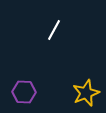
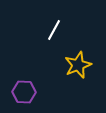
yellow star: moved 8 px left, 28 px up
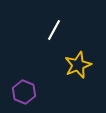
purple hexagon: rotated 20 degrees clockwise
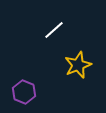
white line: rotated 20 degrees clockwise
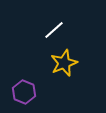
yellow star: moved 14 px left, 2 px up
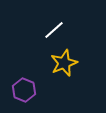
purple hexagon: moved 2 px up
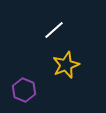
yellow star: moved 2 px right, 2 px down
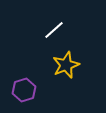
purple hexagon: rotated 20 degrees clockwise
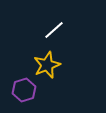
yellow star: moved 19 px left
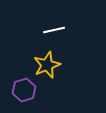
white line: rotated 30 degrees clockwise
